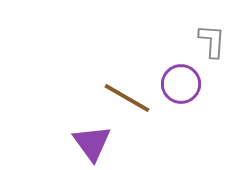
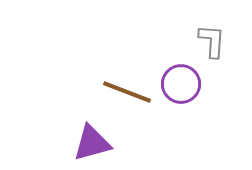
brown line: moved 6 px up; rotated 9 degrees counterclockwise
purple triangle: rotated 51 degrees clockwise
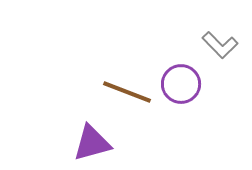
gray L-shape: moved 8 px right, 4 px down; rotated 132 degrees clockwise
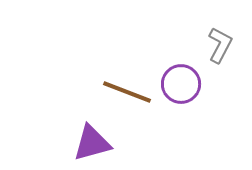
gray L-shape: rotated 108 degrees counterclockwise
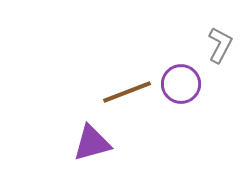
brown line: rotated 42 degrees counterclockwise
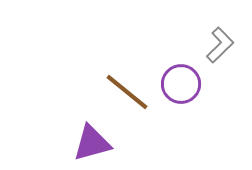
gray L-shape: rotated 18 degrees clockwise
brown line: rotated 60 degrees clockwise
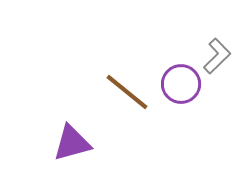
gray L-shape: moved 3 px left, 11 px down
purple triangle: moved 20 px left
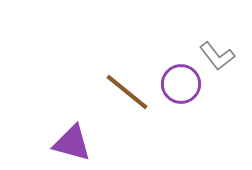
gray L-shape: rotated 96 degrees clockwise
purple triangle: rotated 30 degrees clockwise
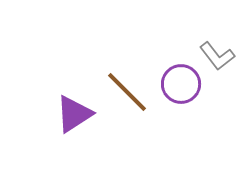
brown line: rotated 6 degrees clockwise
purple triangle: moved 2 px right, 29 px up; rotated 48 degrees counterclockwise
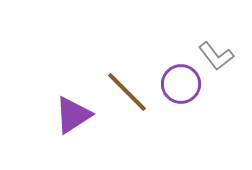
gray L-shape: moved 1 px left
purple triangle: moved 1 px left, 1 px down
